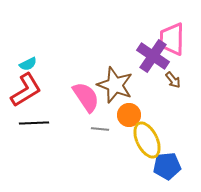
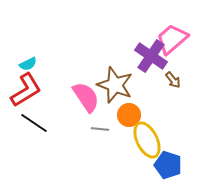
pink trapezoid: rotated 48 degrees clockwise
purple cross: moved 2 px left
black line: rotated 36 degrees clockwise
blue pentagon: moved 1 px right, 1 px up; rotated 24 degrees clockwise
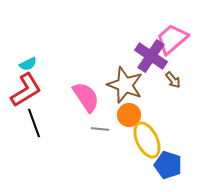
brown star: moved 10 px right
black line: rotated 36 degrees clockwise
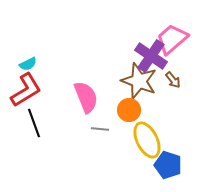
brown star: moved 14 px right, 4 px up
pink semicircle: rotated 12 degrees clockwise
orange circle: moved 5 px up
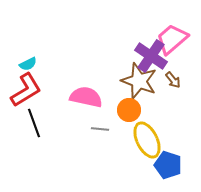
pink semicircle: rotated 56 degrees counterclockwise
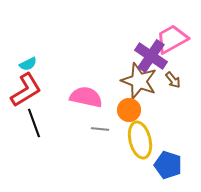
pink trapezoid: rotated 12 degrees clockwise
yellow ellipse: moved 7 px left; rotated 12 degrees clockwise
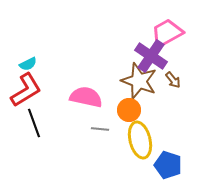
pink trapezoid: moved 5 px left, 6 px up
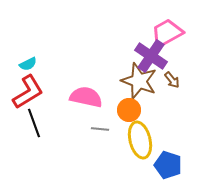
brown arrow: moved 1 px left
red L-shape: moved 2 px right, 2 px down
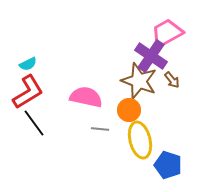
black line: rotated 16 degrees counterclockwise
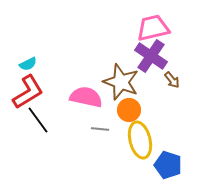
pink trapezoid: moved 14 px left, 5 px up; rotated 16 degrees clockwise
brown star: moved 18 px left, 1 px down
black line: moved 4 px right, 3 px up
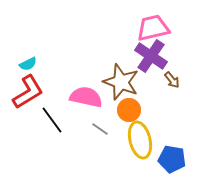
black line: moved 14 px right
gray line: rotated 30 degrees clockwise
blue pentagon: moved 4 px right, 6 px up; rotated 8 degrees counterclockwise
